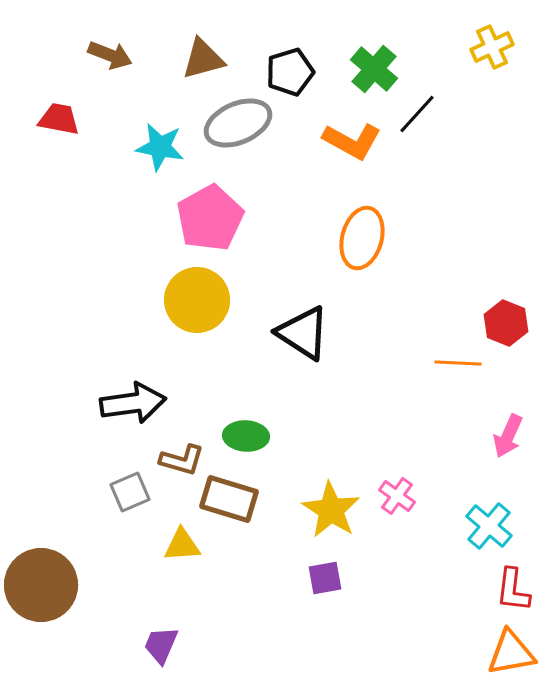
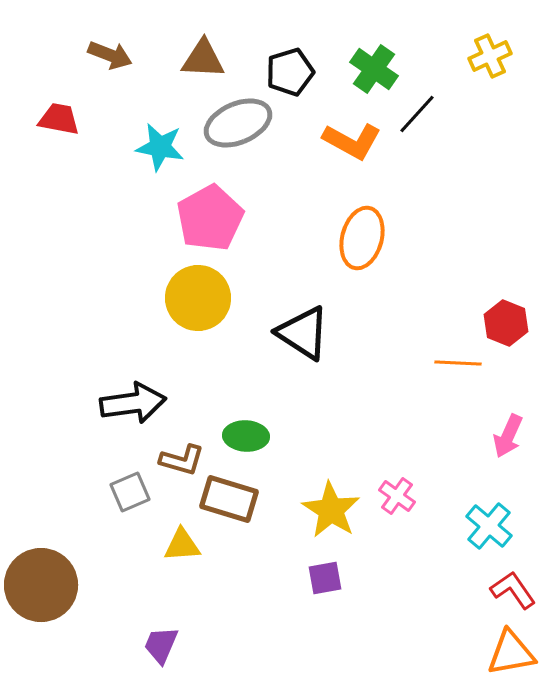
yellow cross: moved 2 px left, 9 px down
brown triangle: rotated 18 degrees clockwise
green cross: rotated 6 degrees counterclockwise
yellow circle: moved 1 px right, 2 px up
red L-shape: rotated 138 degrees clockwise
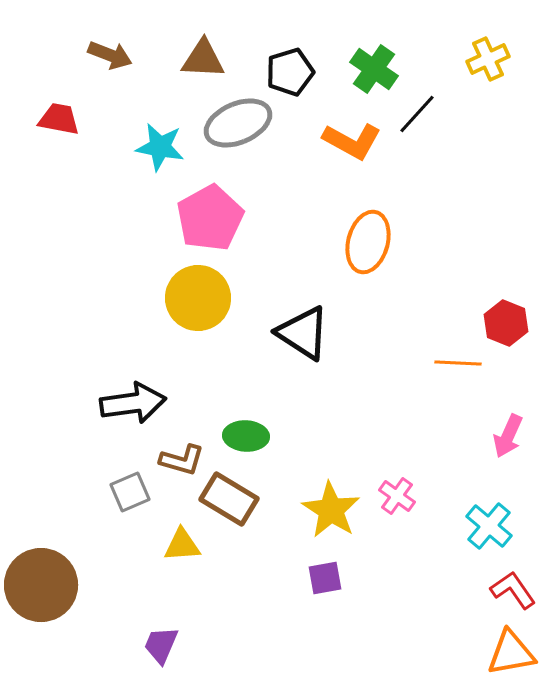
yellow cross: moved 2 px left, 3 px down
orange ellipse: moved 6 px right, 4 px down
brown rectangle: rotated 14 degrees clockwise
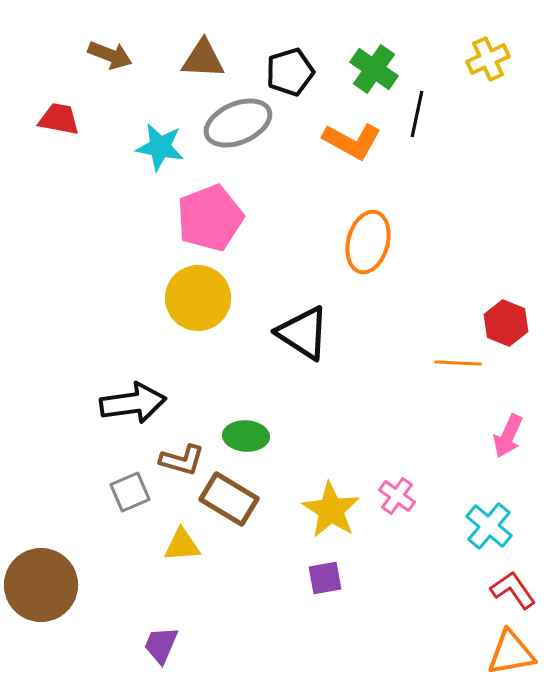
black line: rotated 30 degrees counterclockwise
pink pentagon: rotated 8 degrees clockwise
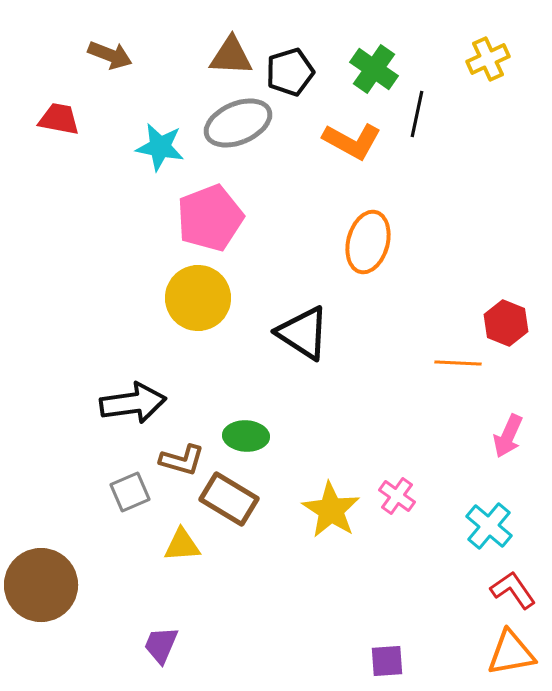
brown triangle: moved 28 px right, 3 px up
purple square: moved 62 px right, 83 px down; rotated 6 degrees clockwise
